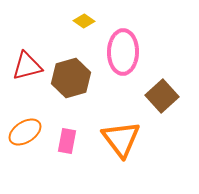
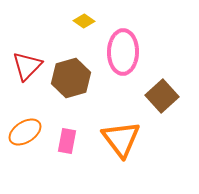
red triangle: rotated 32 degrees counterclockwise
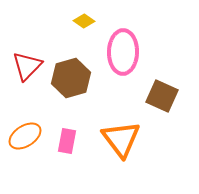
brown square: rotated 24 degrees counterclockwise
orange ellipse: moved 4 px down
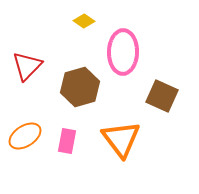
brown hexagon: moved 9 px right, 9 px down
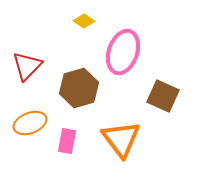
pink ellipse: rotated 18 degrees clockwise
brown hexagon: moved 1 px left, 1 px down
brown square: moved 1 px right
orange ellipse: moved 5 px right, 13 px up; rotated 12 degrees clockwise
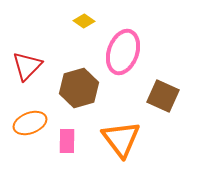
pink rectangle: rotated 10 degrees counterclockwise
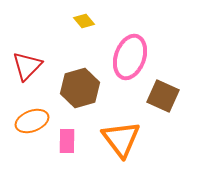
yellow diamond: rotated 15 degrees clockwise
pink ellipse: moved 7 px right, 5 px down
brown hexagon: moved 1 px right
orange ellipse: moved 2 px right, 2 px up
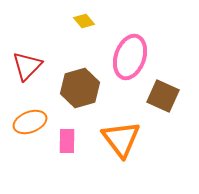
orange ellipse: moved 2 px left, 1 px down
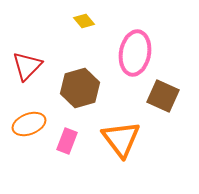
pink ellipse: moved 5 px right, 4 px up; rotated 9 degrees counterclockwise
orange ellipse: moved 1 px left, 2 px down
pink rectangle: rotated 20 degrees clockwise
